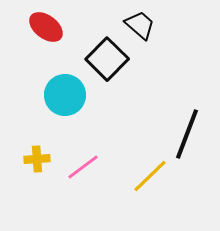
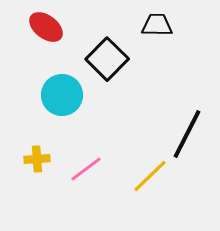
black trapezoid: moved 17 px right; rotated 40 degrees counterclockwise
cyan circle: moved 3 px left
black line: rotated 6 degrees clockwise
pink line: moved 3 px right, 2 px down
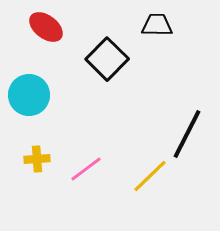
cyan circle: moved 33 px left
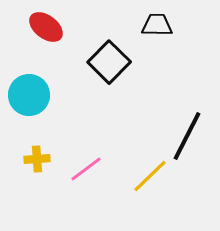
black square: moved 2 px right, 3 px down
black line: moved 2 px down
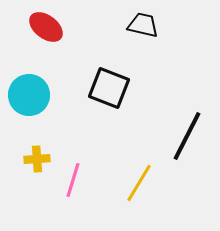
black trapezoid: moved 14 px left; rotated 12 degrees clockwise
black square: moved 26 px down; rotated 24 degrees counterclockwise
pink line: moved 13 px left, 11 px down; rotated 36 degrees counterclockwise
yellow line: moved 11 px left, 7 px down; rotated 15 degrees counterclockwise
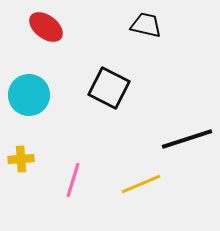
black trapezoid: moved 3 px right
black square: rotated 6 degrees clockwise
black line: moved 3 px down; rotated 45 degrees clockwise
yellow cross: moved 16 px left
yellow line: moved 2 px right, 1 px down; rotated 36 degrees clockwise
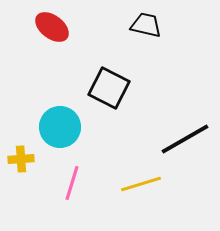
red ellipse: moved 6 px right
cyan circle: moved 31 px right, 32 px down
black line: moved 2 px left; rotated 12 degrees counterclockwise
pink line: moved 1 px left, 3 px down
yellow line: rotated 6 degrees clockwise
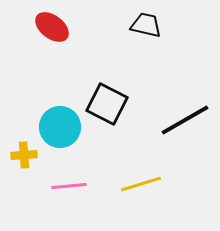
black square: moved 2 px left, 16 px down
black line: moved 19 px up
yellow cross: moved 3 px right, 4 px up
pink line: moved 3 px left, 3 px down; rotated 68 degrees clockwise
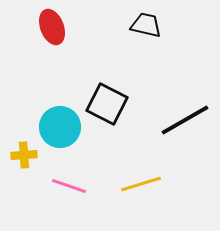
red ellipse: rotated 32 degrees clockwise
pink line: rotated 24 degrees clockwise
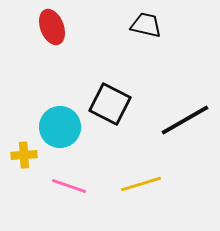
black square: moved 3 px right
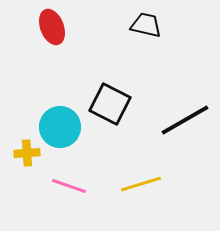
yellow cross: moved 3 px right, 2 px up
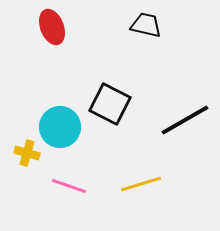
yellow cross: rotated 20 degrees clockwise
